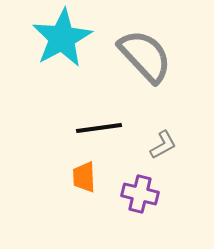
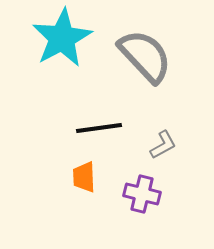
purple cross: moved 2 px right
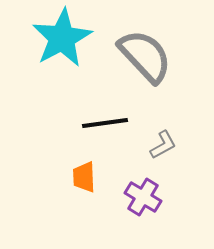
black line: moved 6 px right, 5 px up
purple cross: moved 1 px right, 3 px down; rotated 18 degrees clockwise
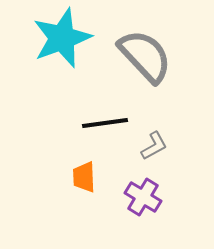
cyan star: rotated 8 degrees clockwise
gray L-shape: moved 9 px left, 1 px down
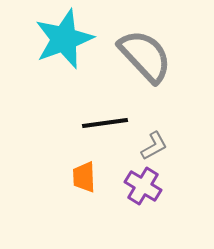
cyan star: moved 2 px right, 1 px down
purple cross: moved 11 px up
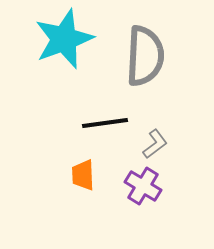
gray semicircle: rotated 46 degrees clockwise
gray L-shape: moved 1 px right, 2 px up; rotated 8 degrees counterclockwise
orange trapezoid: moved 1 px left, 2 px up
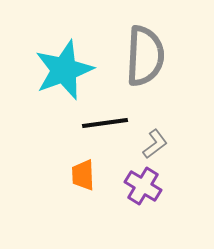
cyan star: moved 31 px down
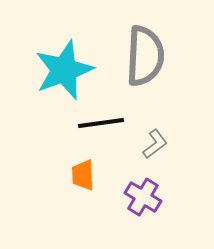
black line: moved 4 px left
purple cross: moved 11 px down
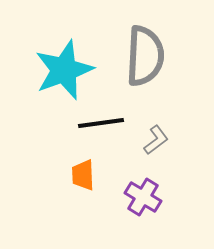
gray L-shape: moved 1 px right, 4 px up
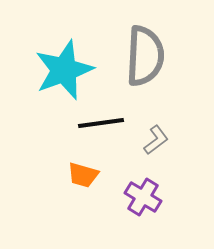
orange trapezoid: rotated 72 degrees counterclockwise
